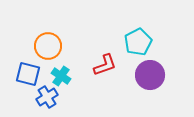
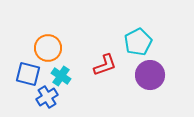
orange circle: moved 2 px down
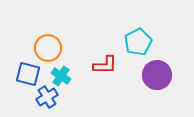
red L-shape: rotated 20 degrees clockwise
purple circle: moved 7 px right
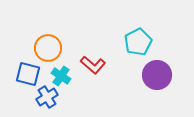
red L-shape: moved 12 px left; rotated 40 degrees clockwise
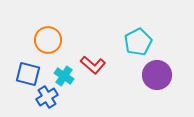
orange circle: moved 8 px up
cyan cross: moved 3 px right
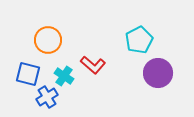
cyan pentagon: moved 1 px right, 2 px up
purple circle: moved 1 px right, 2 px up
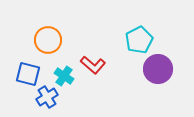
purple circle: moved 4 px up
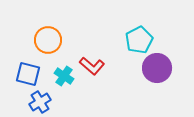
red L-shape: moved 1 px left, 1 px down
purple circle: moved 1 px left, 1 px up
blue cross: moved 7 px left, 5 px down
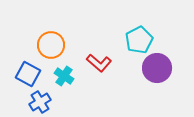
orange circle: moved 3 px right, 5 px down
red L-shape: moved 7 px right, 3 px up
blue square: rotated 15 degrees clockwise
